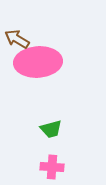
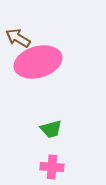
brown arrow: moved 1 px right, 1 px up
pink ellipse: rotated 12 degrees counterclockwise
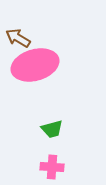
pink ellipse: moved 3 px left, 3 px down
green trapezoid: moved 1 px right
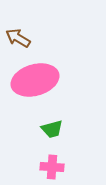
pink ellipse: moved 15 px down
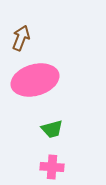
brown arrow: moved 3 px right; rotated 80 degrees clockwise
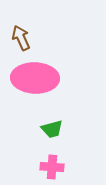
brown arrow: rotated 45 degrees counterclockwise
pink ellipse: moved 2 px up; rotated 18 degrees clockwise
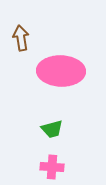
brown arrow: rotated 15 degrees clockwise
pink ellipse: moved 26 px right, 7 px up
